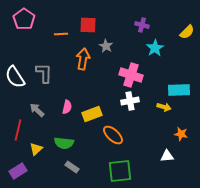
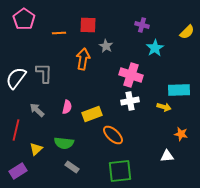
orange line: moved 2 px left, 1 px up
white semicircle: moved 1 px right, 1 px down; rotated 70 degrees clockwise
red line: moved 2 px left
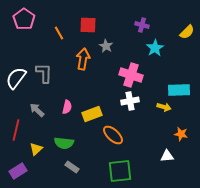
orange line: rotated 64 degrees clockwise
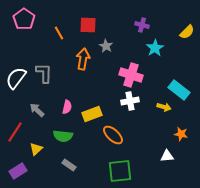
cyan rectangle: rotated 40 degrees clockwise
red line: moved 1 px left, 2 px down; rotated 20 degrees clockwise
green semicircle: moved 1 px left, 7 px up
gray rectangle: moved 3 px left, 2 px up
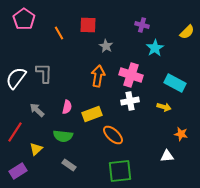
orange arrow: moved 15 px right, 17 px down
cyan rectangle: moved 4 px left, 7 px up; rotated 10 degrees counterclockwise
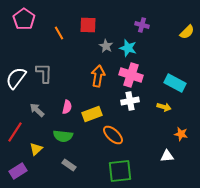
cyan star: moved 27 px left; rotated 24 degrees counterclockwise
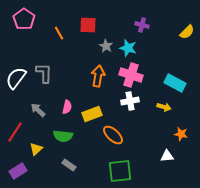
gray arrow: moved 1 px right
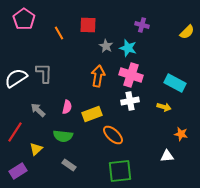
white semicircle: rotated 20 degrees clockwise
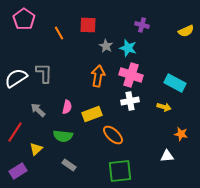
yellow semicircle: moved 1 px left, 1 px up; rotated 21 degrees clockwise
